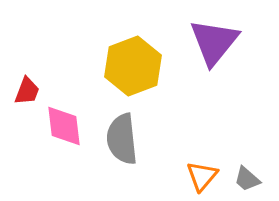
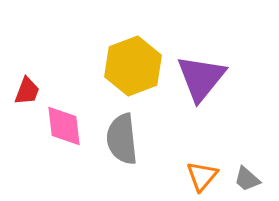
purple triangle: moved 13 px left, 36 px down
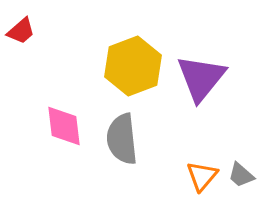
red trapezoid: moved 6 px left, 60 px up; rotated 28 degrees clockwise
gray trapezoid: moved 6 px left, 4 px up
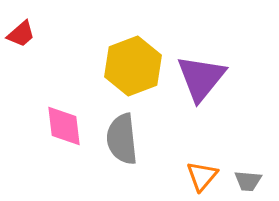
red trapezoid: moved 3 px down
gray trapezoid: moved 7 px right, 6 px down; rotated 36 degrees counterclockwise
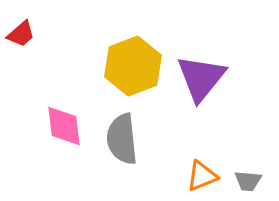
orange triangle: rotated 28 degrees clockwise
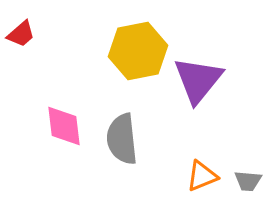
yellow hexagon: moved 5 px right, 15 px up; rotated 10 degrees clockwise
purple triangle: moved 3 px left, 2 px down
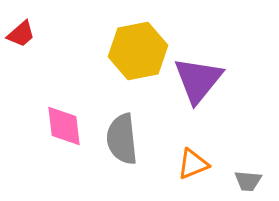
orange triangle: moved 9 px left, 12 px up
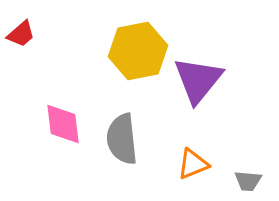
pink diamond: moved 1 px left, 2 px up
